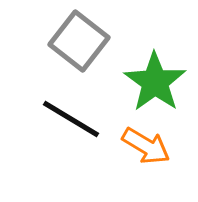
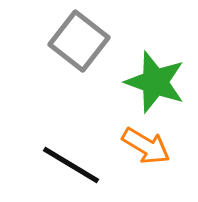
green star: rotated 16 degrees counterclockwise
black line: moved 46 px down
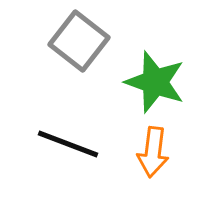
orange arrow: moved 7 px right, 6 px down; rotated 66 degrees clockwise
black line: moved 3 px left, 21 px up; rotated 10 degrees counterclockwise
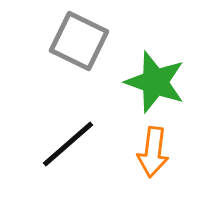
gray square: rotated 12 degrees counterclockwise
black line: rotated 62 degrees counterclockwise
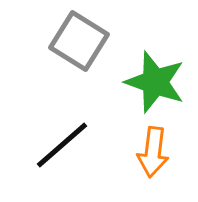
gray square: rotated 6 degrees clockwise
black line: moved 6 px left, 1 px down
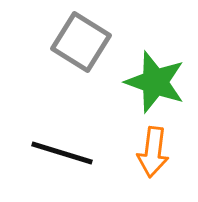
gray square: moved 2 px right, 1 px down
black line: moved 8 px down; rotated 58 degrees clockwise
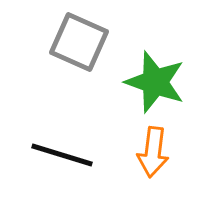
gray square: moved 2 px left; rotated 8 degrees counterclockwise
black line: moved 2 px down
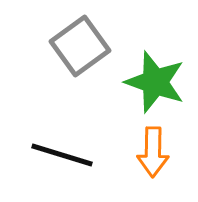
gray square: moved 1 px right, 4 px down; rotated 30 degrees clockwise
orange arrow: rotated 6 degrees counterclockwise
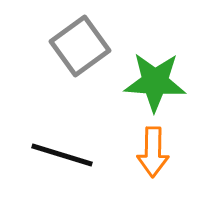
green star: rotated 16 degrees counterclockwise
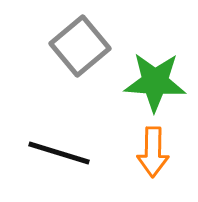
gray square: rotated 4 degrees counterclockwise
black line: moved 3 px left, 2 px up
